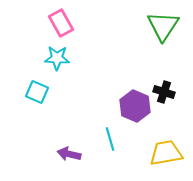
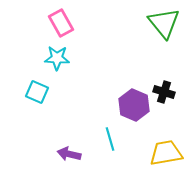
green triangle: moved 1 px right, 3 px up; rotated 12 degrees counterclockwise
purple hexagon: moved 1 px left, 1 px up
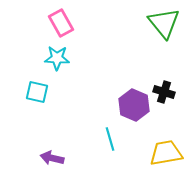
cyan square: rotated 10 degrees counterclockwise
purple arrow: moved 17 px left, 4 px down
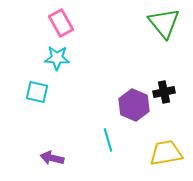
black cross: rotated 30 degrees counterclockwise
cyan line: moved 2 px left, 1 px down
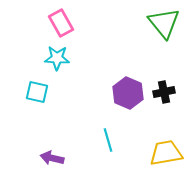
purple hexagon: moved 6 px left, 12 px up
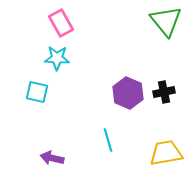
green triangle: moved 2 px right, 2 px up
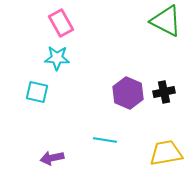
green triangle: rotated 24 degrees counterclockwise
cyan line: moved 3 px left; rotated 65 degrees counterclockwise
purple arrow: rotated 25 degrees counterclockwise
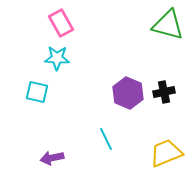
green triangle: moved 2 px right, 4 px down; rotated 12 degrees counterclockwise
cyan line: moved 1 px right, 1 px up; rotated 55 degrees clockwise
yellow trapezoid: rotated 12 degrees counterclockwise
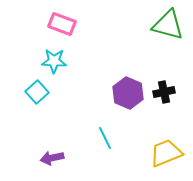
pink rectangle: moved 1 px right, 1 px down; rotated 40 degrees counterclockwise
cyan star: moved 3 px left, 3 px down
cyan square: rotated 35 degrees clockwise
cyan line: moved 1 px left, 1 px up
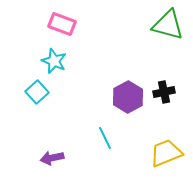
cyan star: rotated 20 degrees clockwise
purple hexagon: moved 4 px down; rotated 8 degrees clockwise
